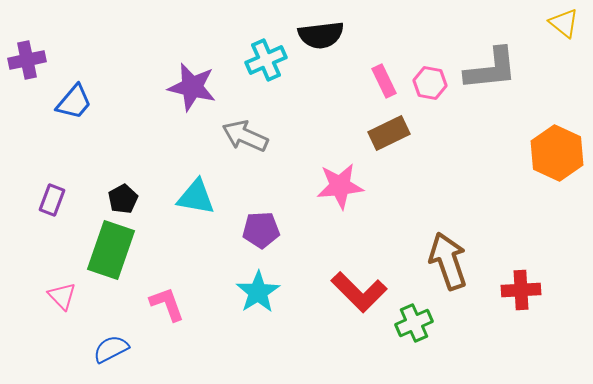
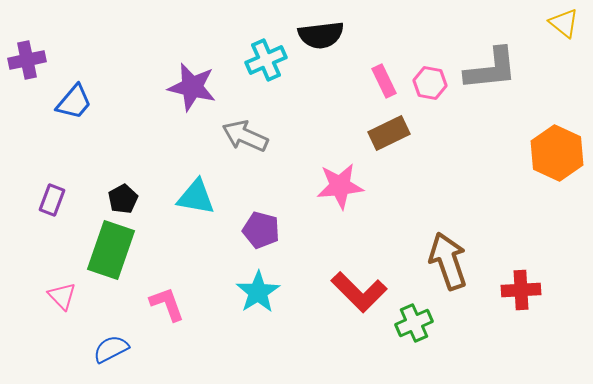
purple pentagon: rotated 18 degrees clockwise
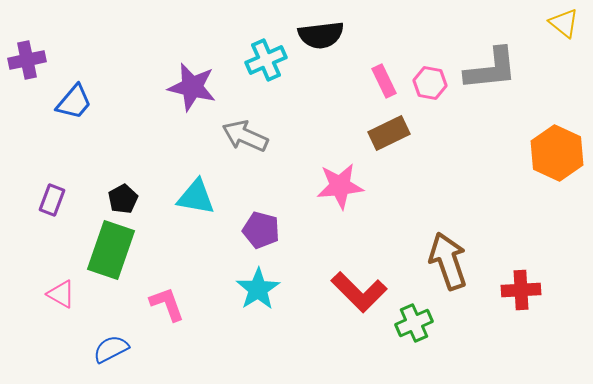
cyan star: moved 3 px up
pink triangle: moved 1 px left, 2 px up; rotated 16 degrees counterclockwise
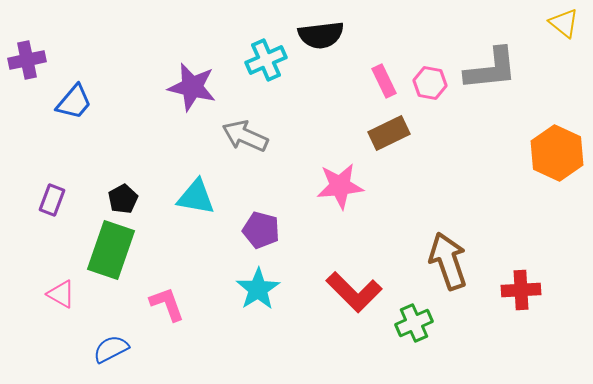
red L-shape: moved 5 px left
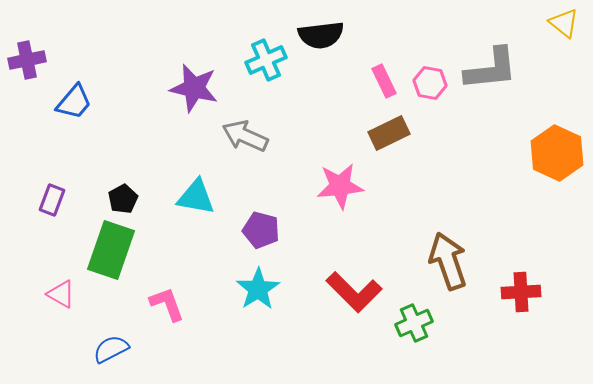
purple star: moved 2 px right, 1 px down
red cross: moved 2 px down
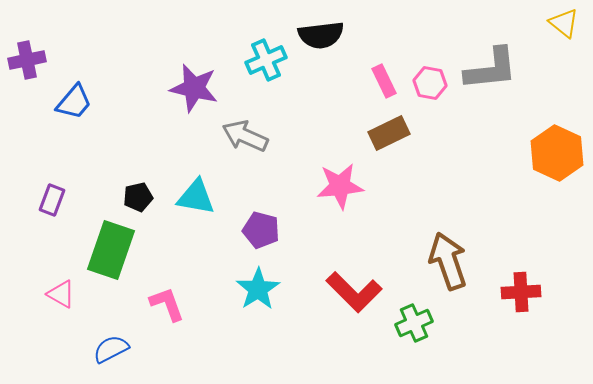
black pentagon: moved 15 px right, 2 px up; rotated 16 degrees clockwise
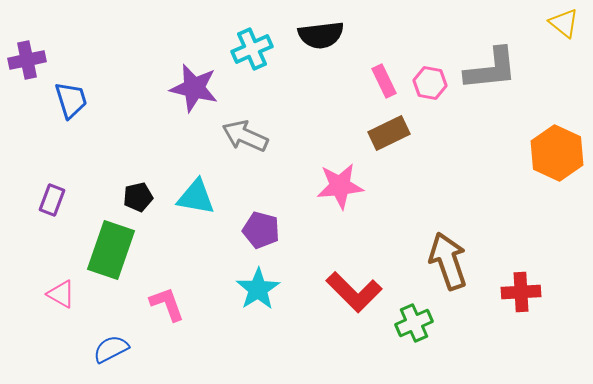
cyan cross: moved 14 px left, 11 px up
blue trapezoid: moved 3 px left, 2 px up; rotated 57 degrees counterclockwise
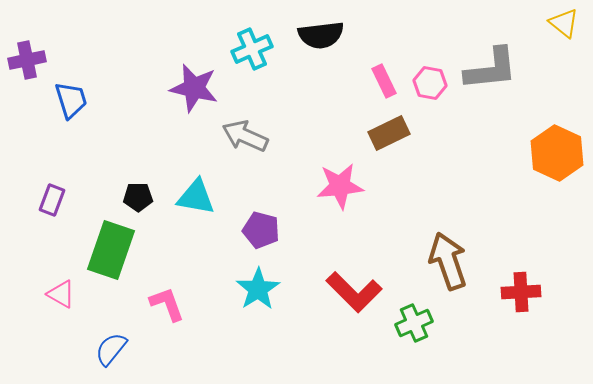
black pentagon: rotated 12 degrees clockwise
blue semicircle: rotated 24 degrees counterclockwise
